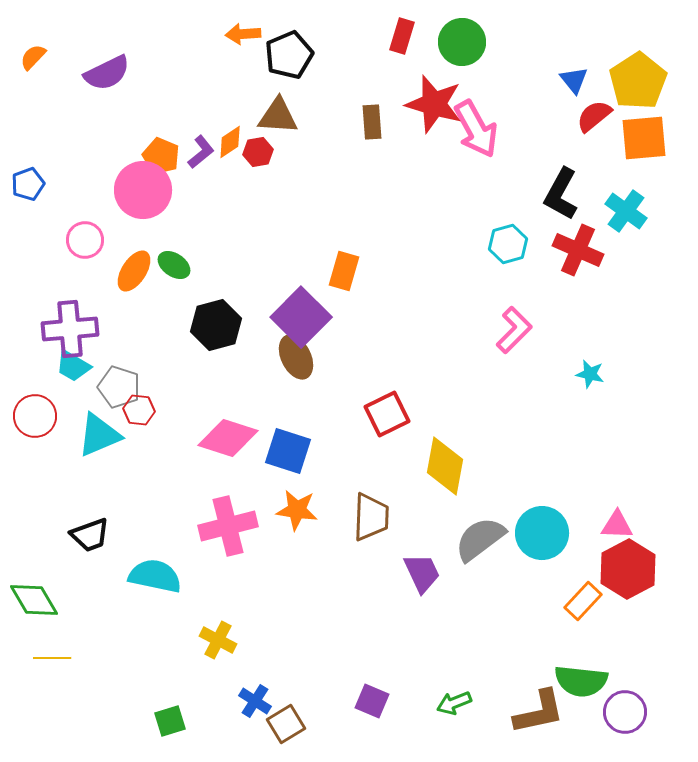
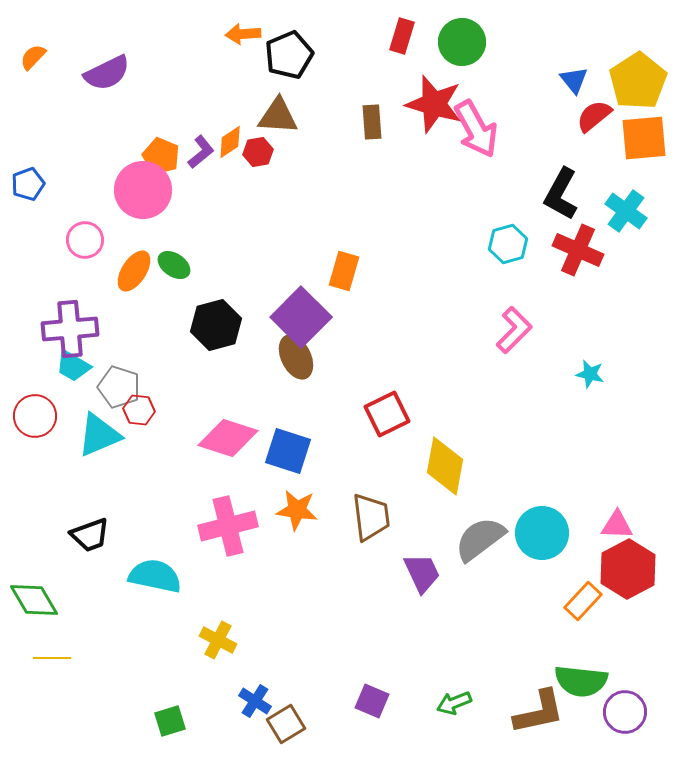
brown trapezoid at (371, 517): rotated 9 degrees counterclockwise
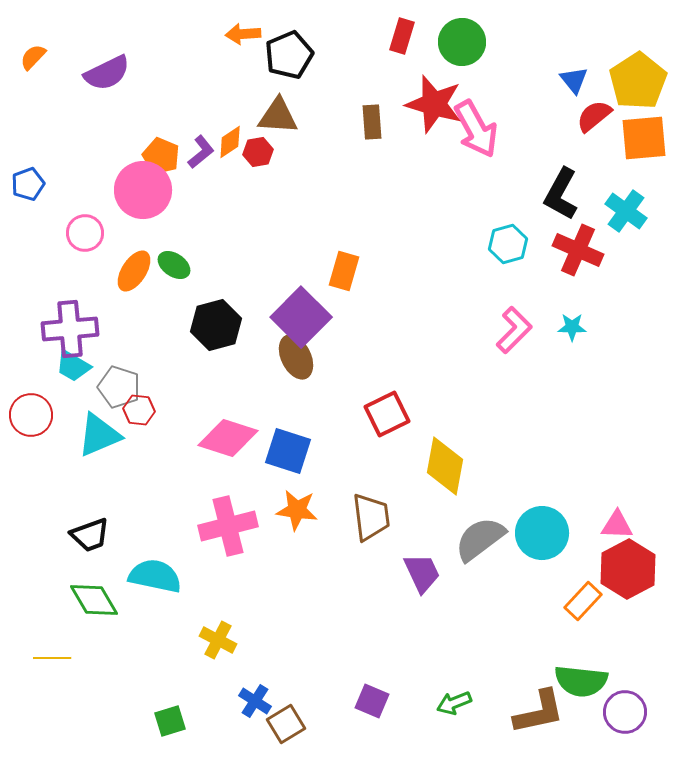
pink circle at (85, 240): moved 7 px up
cyan star at (590, 374): moved 18 px left, 47 px up; rotated 12 degrees counterclockwise
red circle at (35, 416): moved 4 px left, 1 px up
green diamond at (34, 600): moved 60 px right
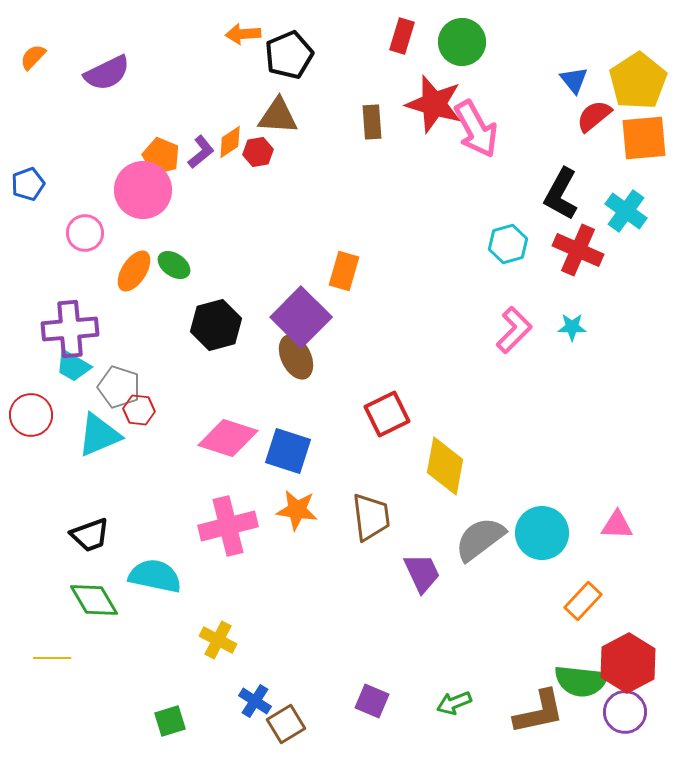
red hexagon at (628, 569): moved 94 px down
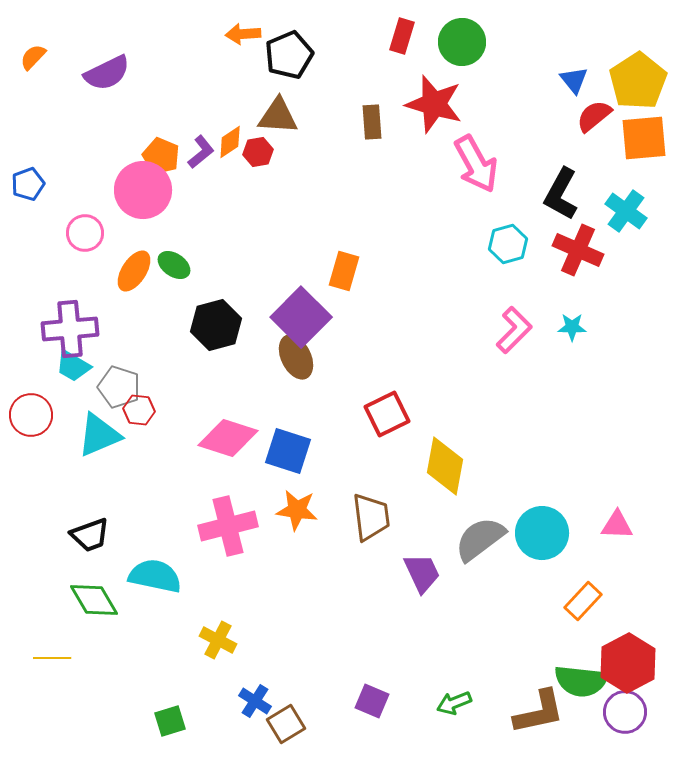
pink arrow at (476, 129): moved 35 px down
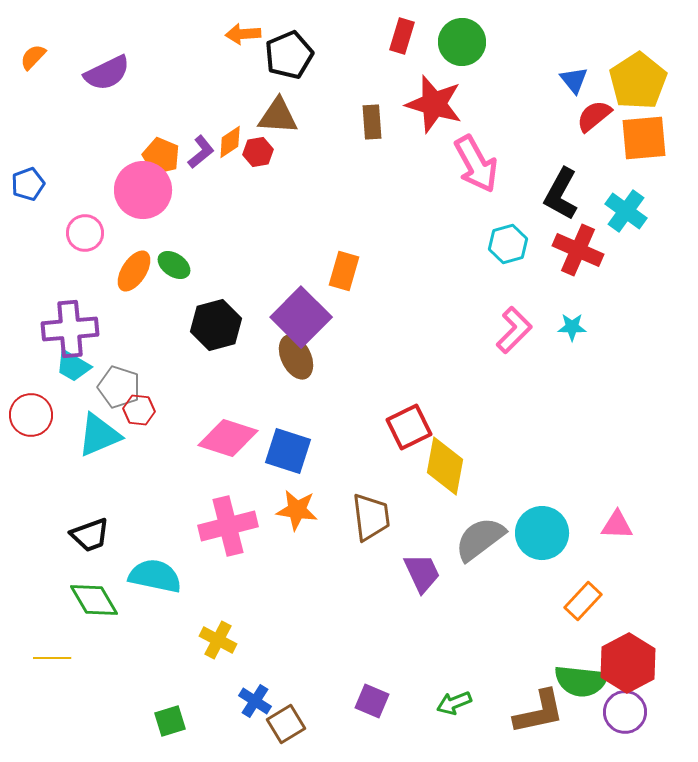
red square at (387, 414): moved 22 px right, 13 px down
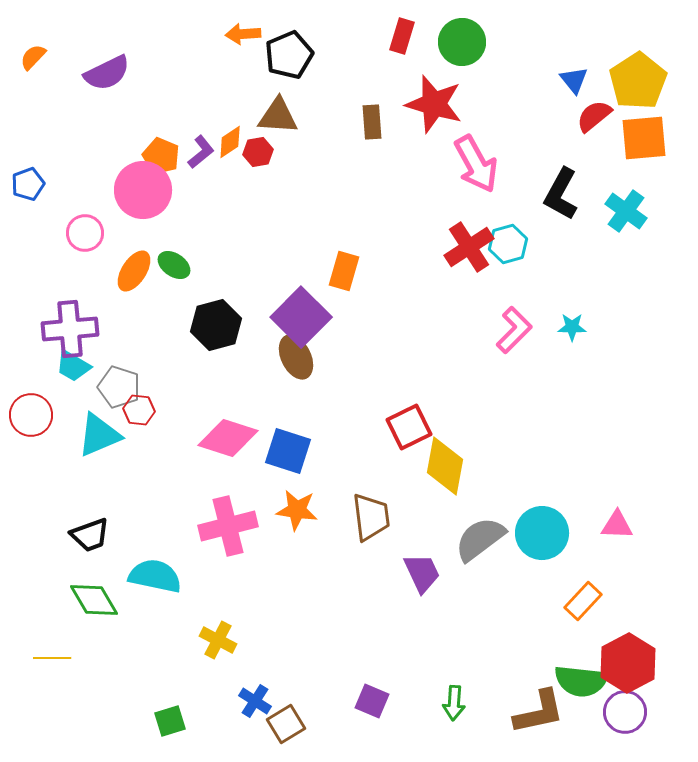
red cross at (578, 250): moved 109 px left, 3 px up; rotated 33 degrees clockwise
green arrow at (454, 703): rotated 64 degrees counterclockwise
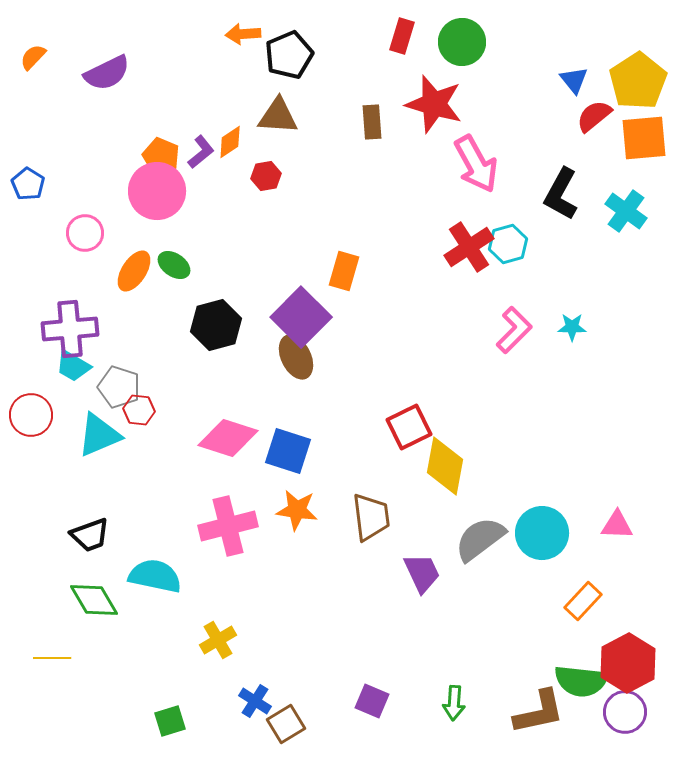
red hexagon at (258, 152): moved 8 px right, 24 px down
blue pentagon at (28, 184): rotated 20 degrees counterclockwise
pink circle at (143, 190): moved 14 px right, 1 px down
yellow cross at (218, 640): rotated 33 degrees clockwise
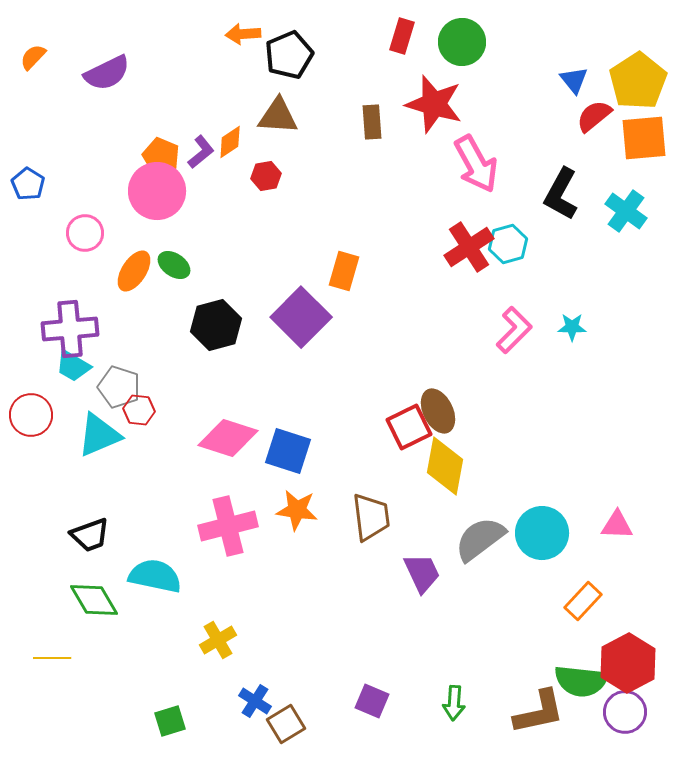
brown ellipse at (296, 357): moved 142 px right, 54 px down
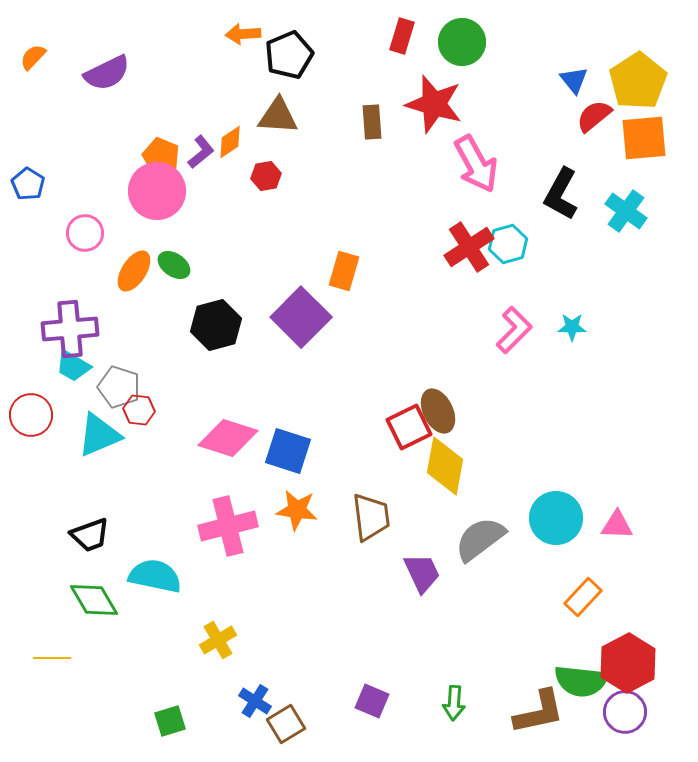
cyan circle at (542, 533): moved 14 px right, 15 px up
orange rectangle at (583, 601): moved 4 px up
